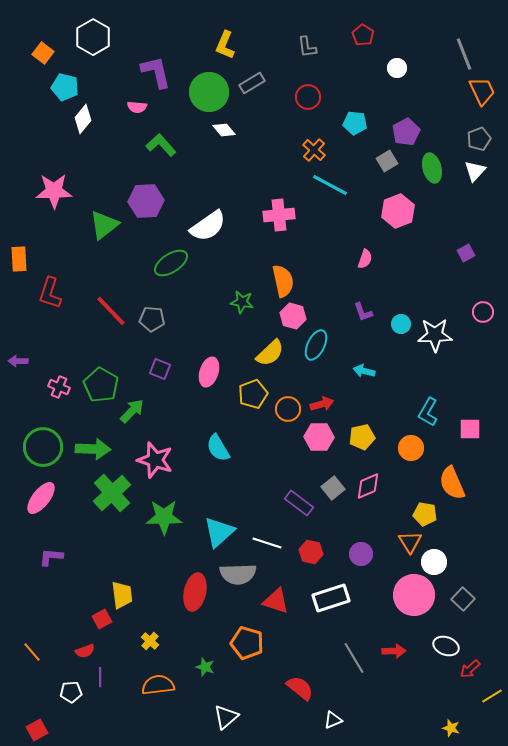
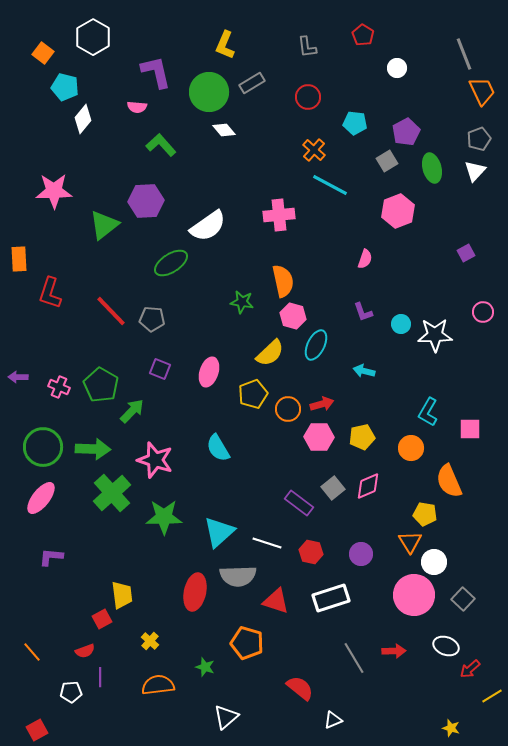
purple arrow at (18, 361): moved 16 px down
orange semicircle at (452, 483): moved 3 px left, 2 px up
gray semicircle at (238, 574): moved 2 px down
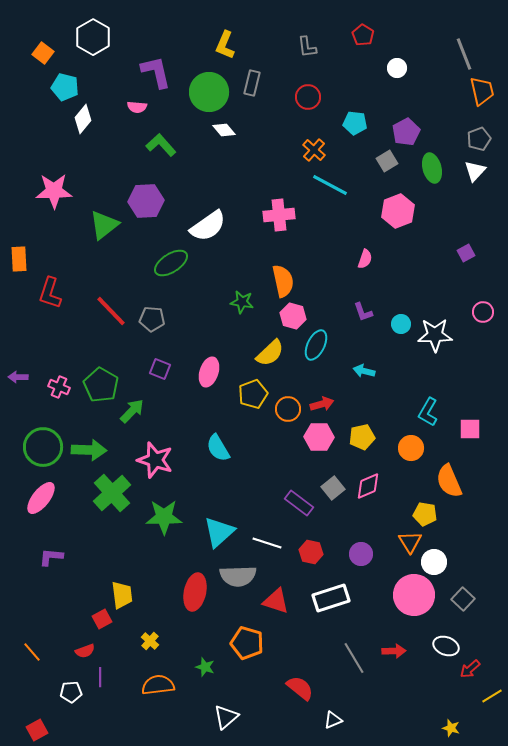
gray rectangle at (252, 83): rotated 45 degrees counterclockwise
orange trapezoid at (482, 91): rotated 12 degrees clockwise
green arrow at (93, 449): moved 4 px left, 1 px down
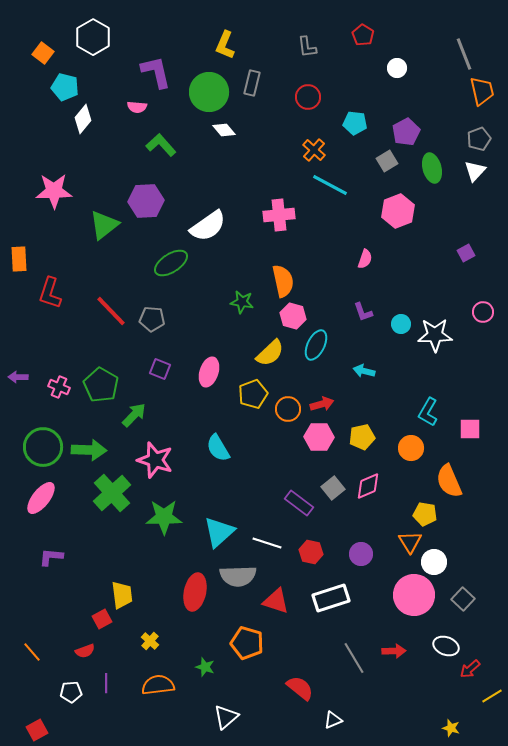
green arrow at (132, 411): moved 2 px right, 4 px down
purple line at (100, 677): moved 6 px right, 6 px down
